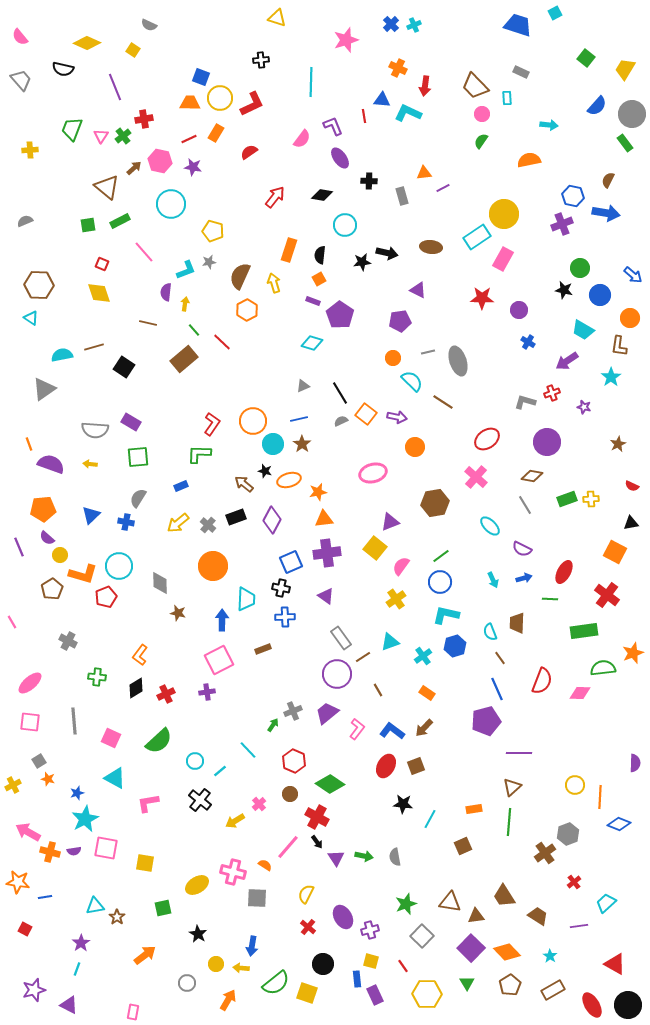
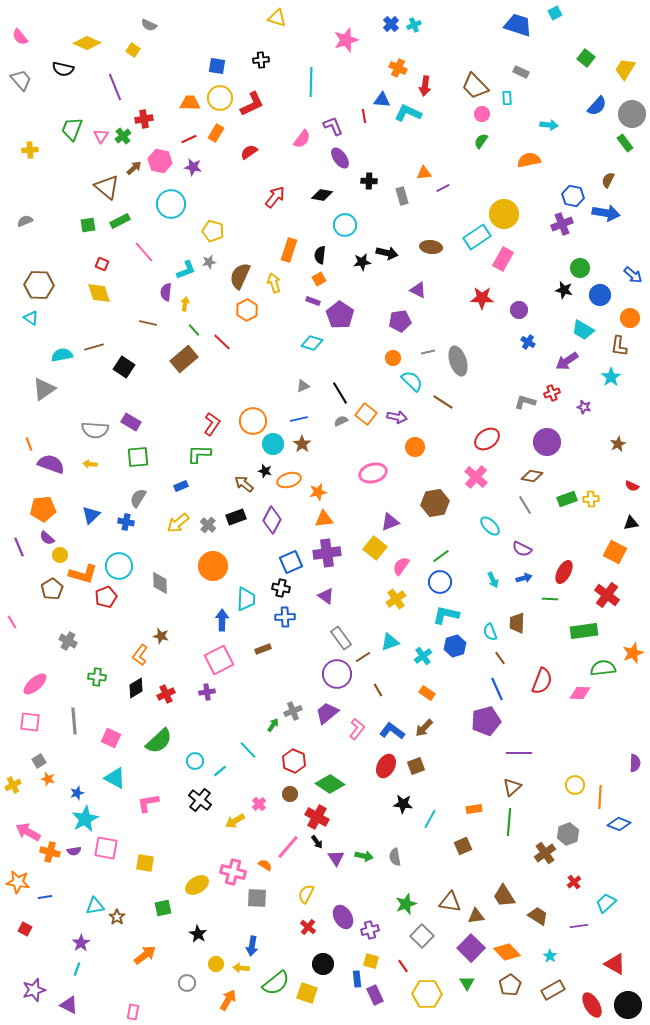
blue square at (201, 77): moved 16 px right, 11 px up; rotated 12 degrees counterclockwise
brown star at (178, 613): moved 17 px left, 23 px down
pink ellipse at (30, 683): moved 5 px right, 1 px down
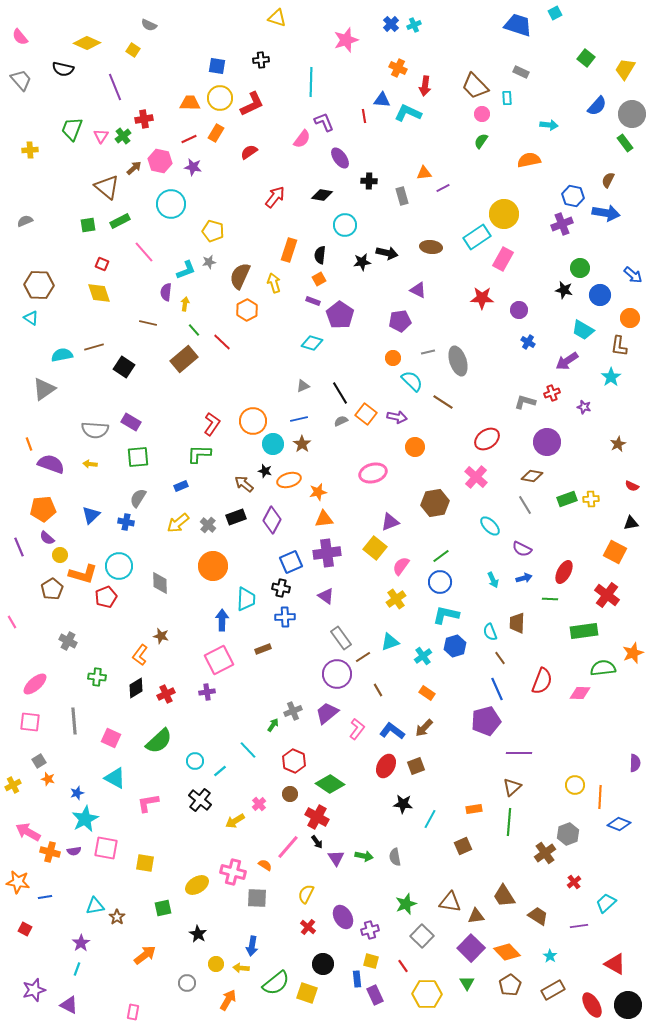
purple L-shape at (333, 126): moved 9 px left, 4 px up
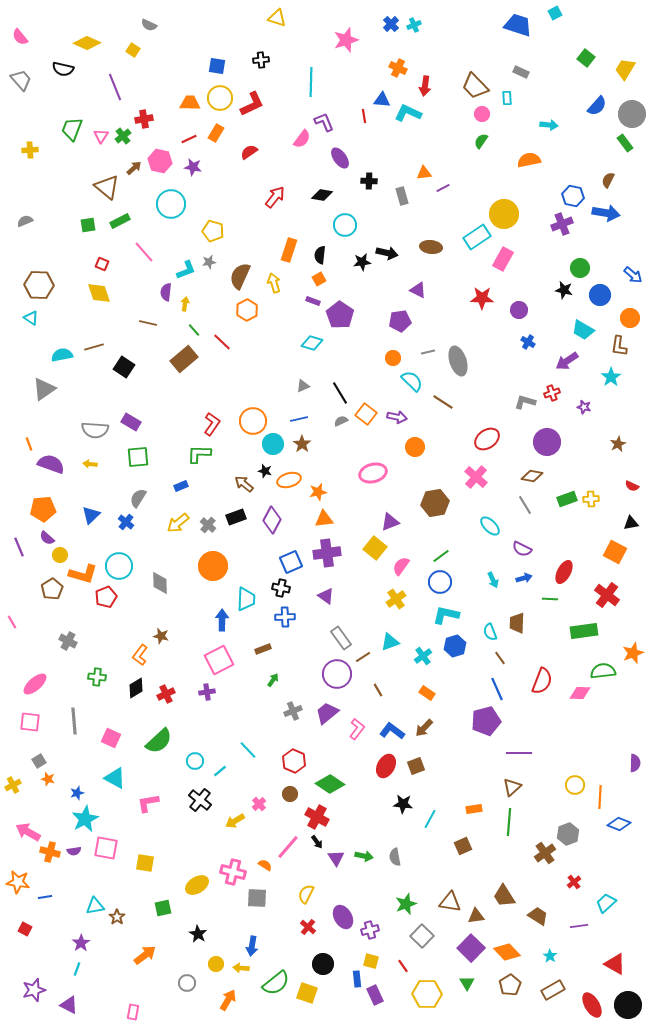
blue cross at (126, 522): rotated 28 degrees clockwise
green semicircle at (603, 668): moved 3 px down
green arrow at (273, 725): moved 45 px up
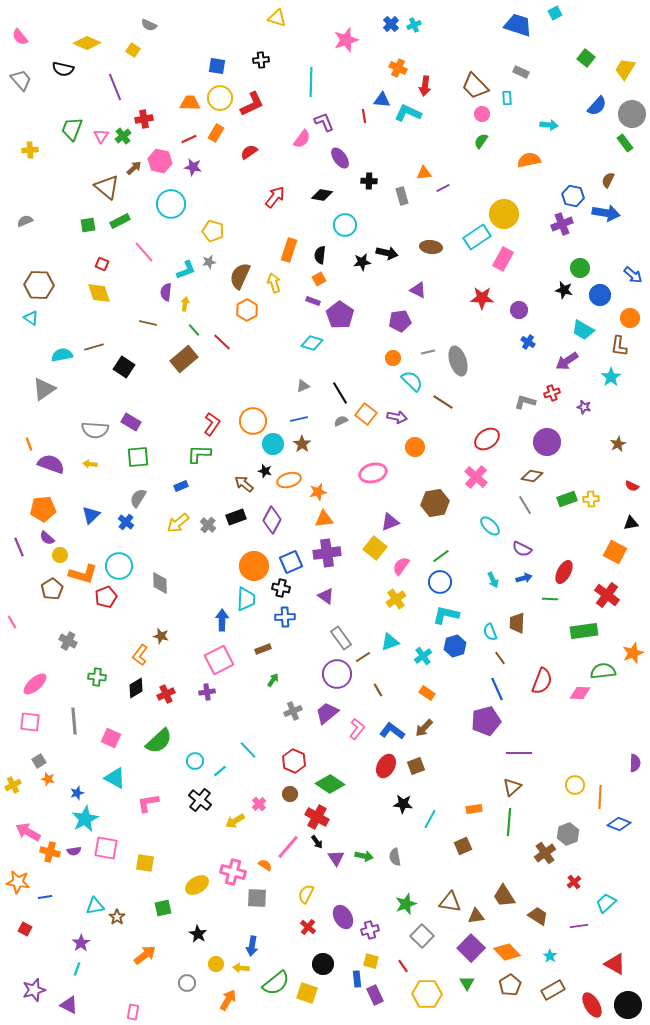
orange circle at (213, 566): moved 41 px right
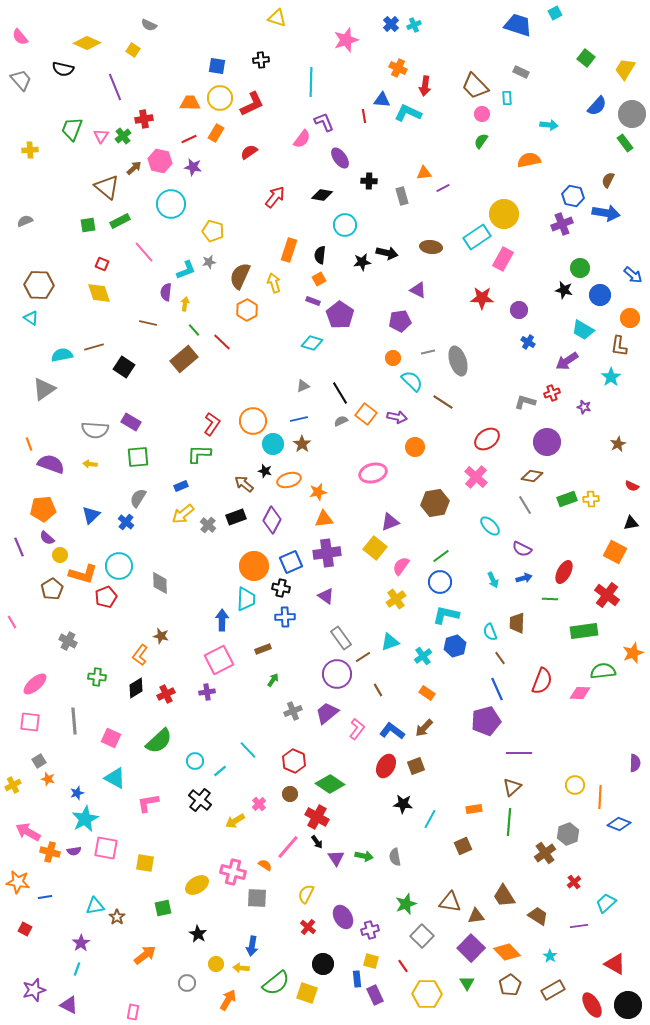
yellow arrow at (178, 523): moved 5 px right, 9 px up
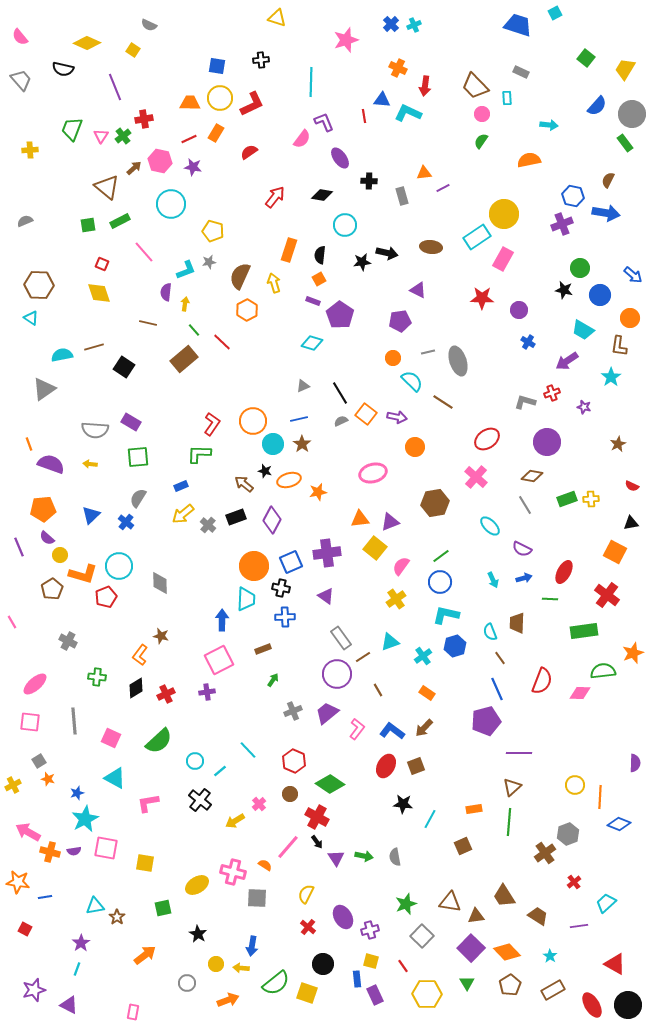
orange triangle at (324, 519): moved 36 px right
orange arrow at (228, 1000): rotated 40 degrees clockwise
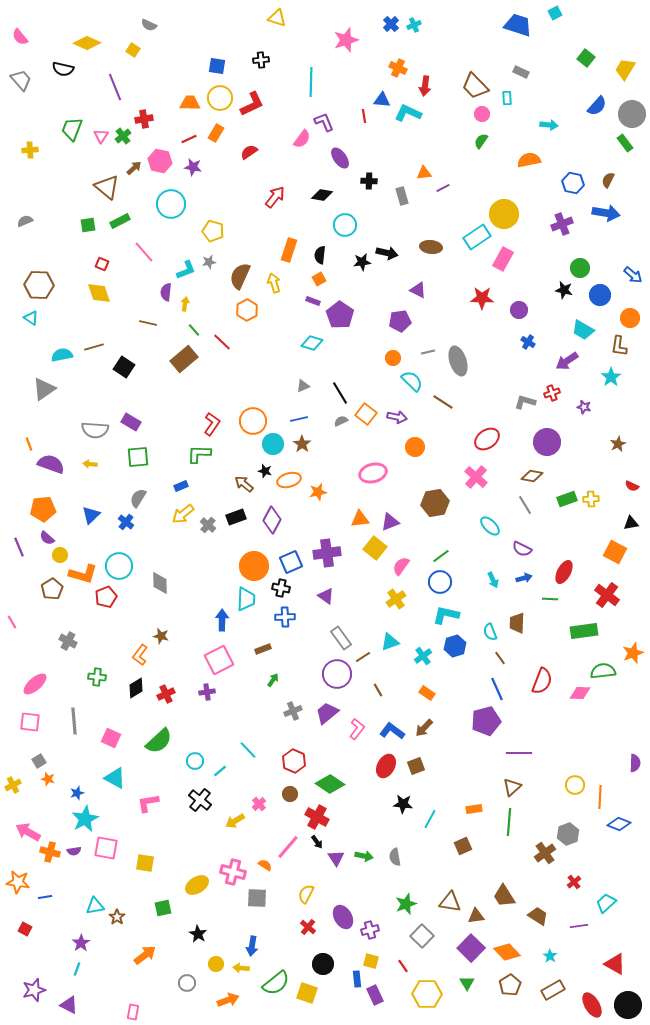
blue hexagon at (573, 196): moved 13 px up
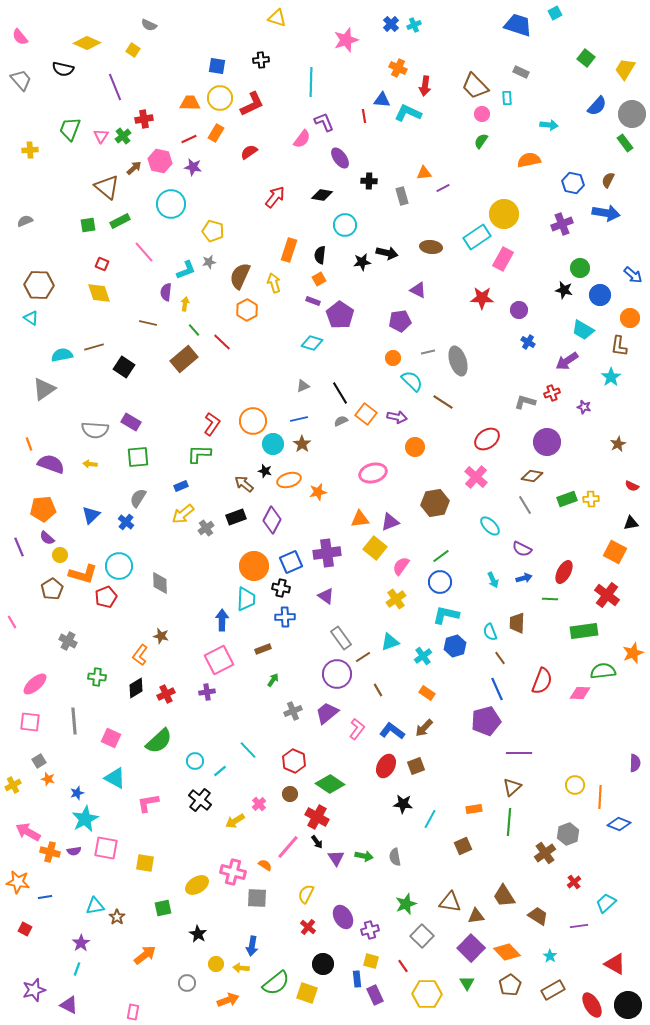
green trapezoid at (72, 129): moved 2 px left
gray cross at (208, 525): moved 2 px left, 3 px down; rotated 14 degrees clockwise
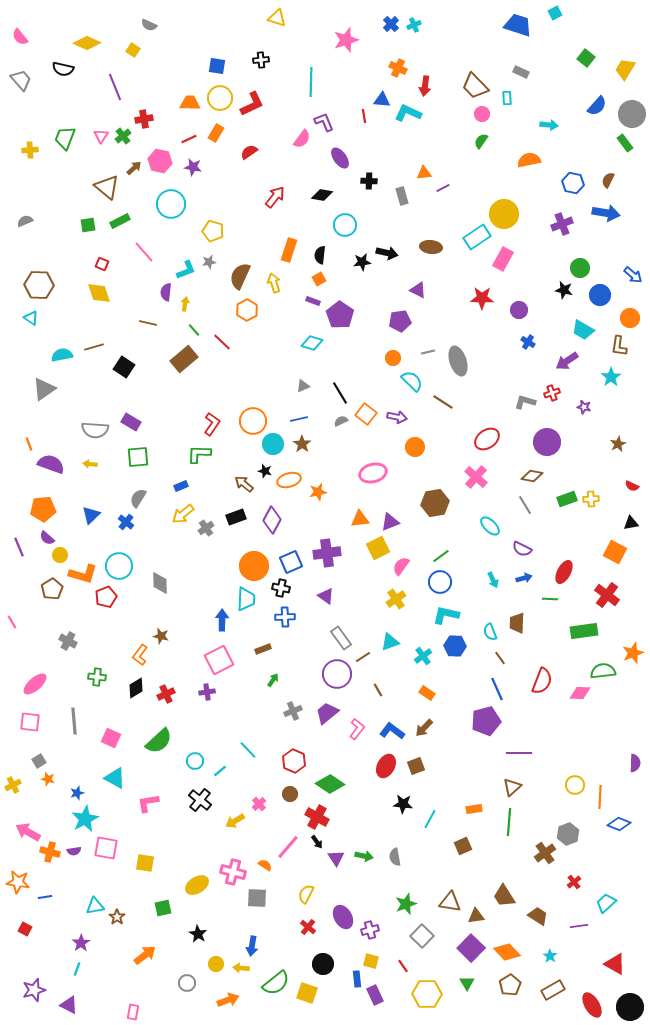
green trapezoid at (70, 129): moved 5 px left, 9 px down
yellow square at (375, 548): moved 3 px right; rotated 25 degrees clockwise
blue hexagon at (455, 646): rotated 20 degrees clockwise
black circle at (628, 1005): moved 2 px right, 2 px down
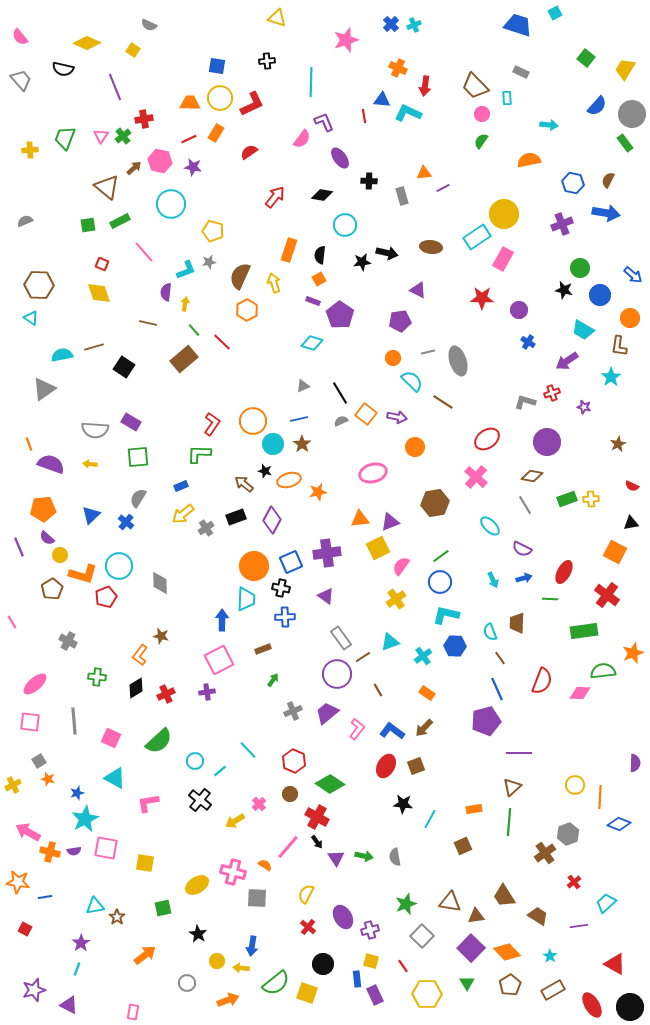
black cross at (261, 60): moved 6 px right, 1 px down
yellow circle at (216, 964): moved 1 px right, 3 px up
